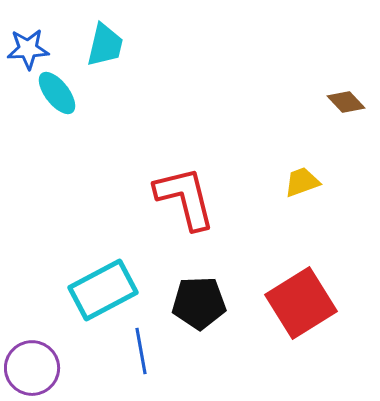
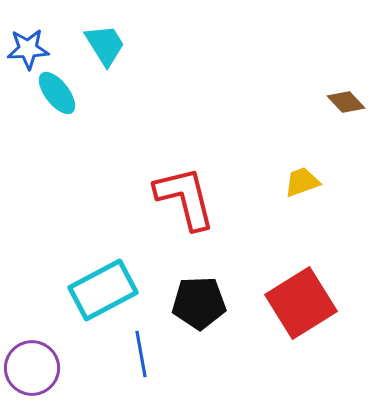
cyan trapezoid: rotated 45 degrees counterclockwise
blue line: moved 3 px down
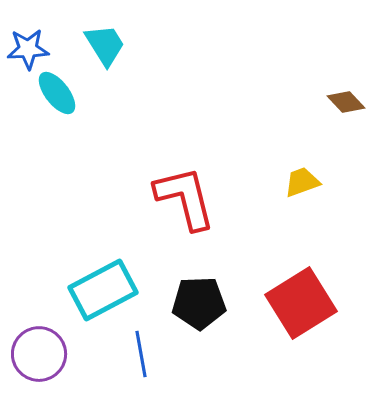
purple circle: moved 7 px right, 14 px up
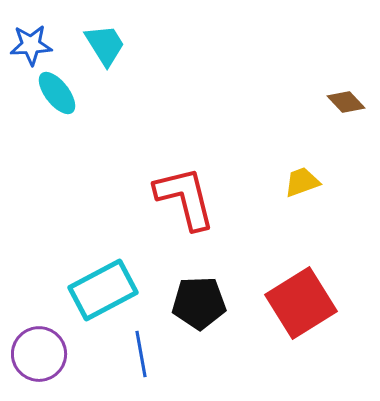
blue star: moved 3 px right, 4 px up
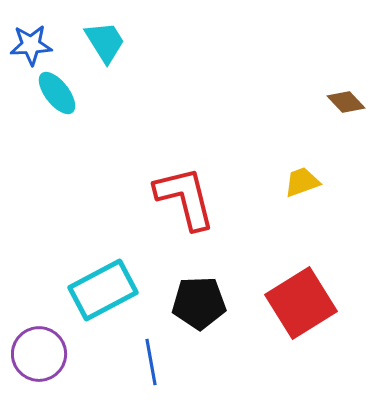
cyan trapezoid: moved 3 px up
blue line: moved 10 px right, 8 px down
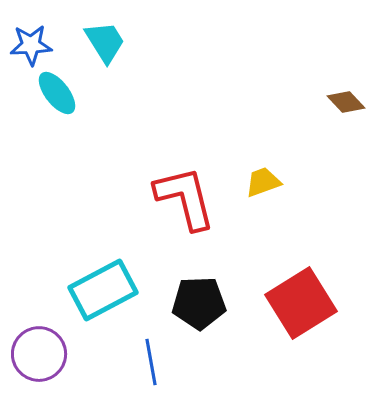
yellow trapezoid: moved 39 px left
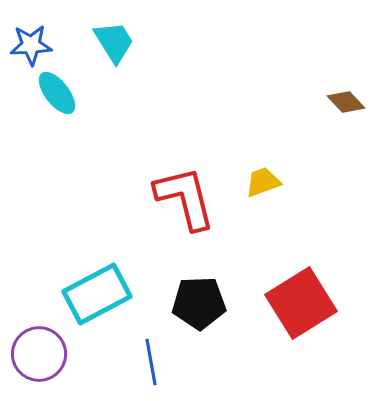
cyan trapezoid: moved 9 px right
cyan rectangle: moved 6 px left, 4 px down
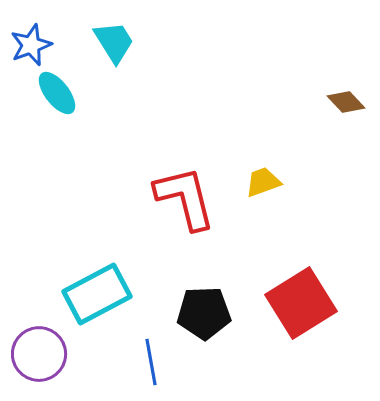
blue star: rotated 18 degrees counterclockwise
black pentagon: moved 5 px right, 10 px down
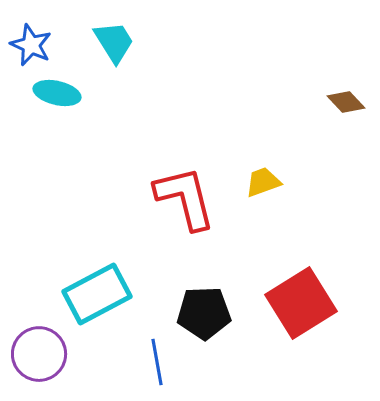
blue star: rotated 27 degrees counterclockwise
cyan ellipse: rotated 39 degrees counterclockwise
blue line: moved 6 px right
